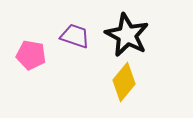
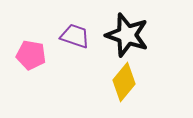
black star: rotated 9 degrees counterclockwise
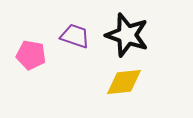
yellow diamond: rotated 45 degrees clockwise
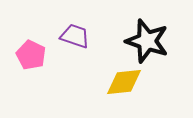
black star: moved 20 px right, 6 px down
pink pentagon: rotated 16 degrees clockwise
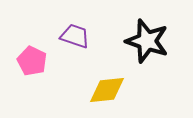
pink pentagon: moved 1 px right, 6 px down
yellow diamond: moved 17 px left, 8 px down
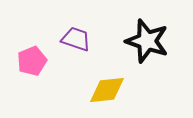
purple trapezoid: moved 1 px right, 3 px down
pink pentagon: rotated 24 degrees clockwise
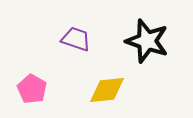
pink pentagon: moved 28 px down; rotated 20 degrees counterclockwise
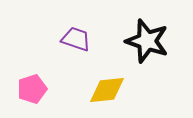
pink pentagon: rotated 24 degrees clockwise
